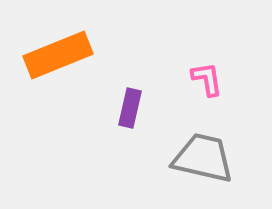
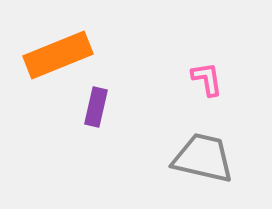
purple rectangle: moved 34 px left, 1 px up
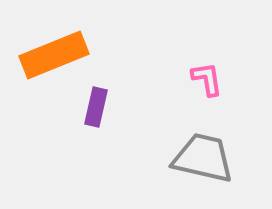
orange rectangle: moved 4 px left
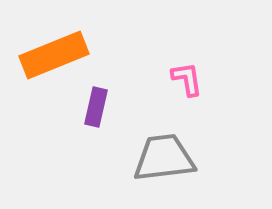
pink L-shape: moved 20 px left
gray trapezoid: moved 39 px left; rotated 20 degrees counterclockwise
